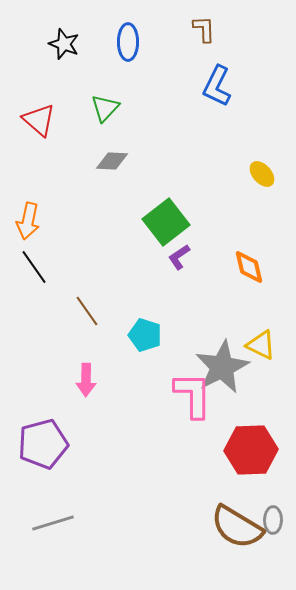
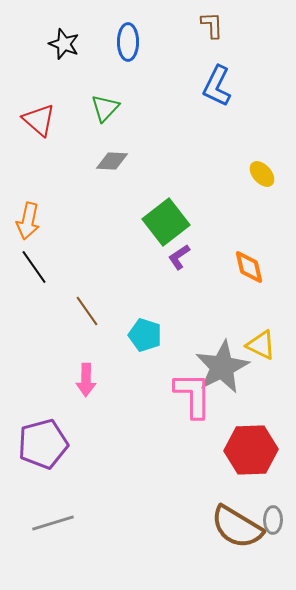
brown L-shape: moved 8 px right, 4 px up
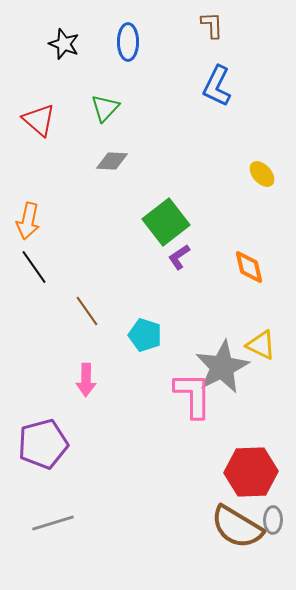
red hexagon: moved 22 px down
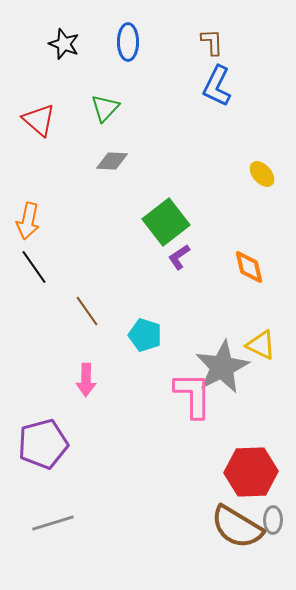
brown L-shape: moved 17 px down
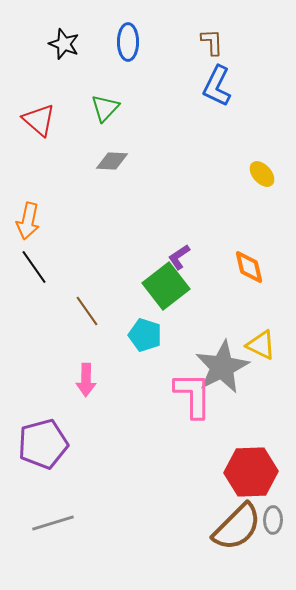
green square: moved 64 px down
brown semicircle: rotated 76 degrees counterclockwise
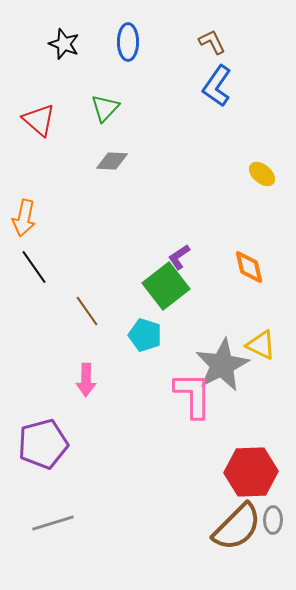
brown L-shape: rotated 24 degrees counterclockwise
blue L-shape: rotated 9 degrees clockwise
yellow ellipse: rotated 8 degrees counterclockwise
orange arrow: moved 4 px left, 3 px up
gray star: moved 2 px up
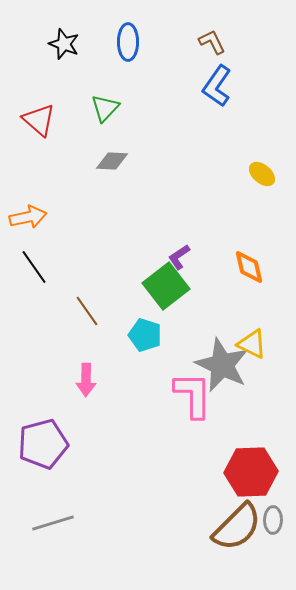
orange arrow: moved 4 px right, 1 px up; rotated 114 degrees counterclockwise
yellow triangle: moved 9 px left, 1 px up
gray star: rotated 20 degrees counterclockwise
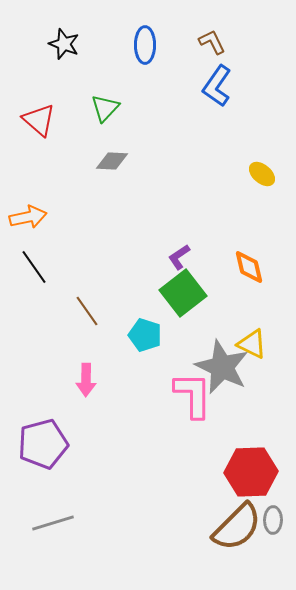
blue ellipse: moved 17 px right, 3 px down
green square: moved 17 px right, 7 px down
gray star: moved 2 px down
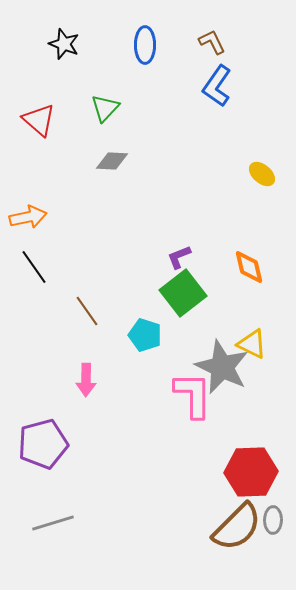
purple L-shape: rotated 12 degrees clockwise
